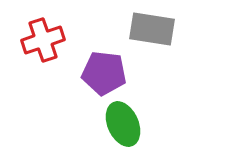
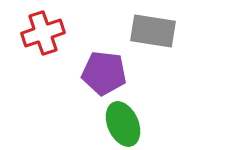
gray rectangle: moved 1 px right, 2 px down
red cross: moved 7 px up
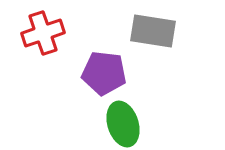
green ellipse: rotated 6 degrees clockwise
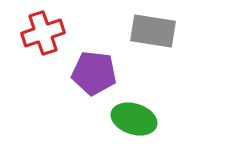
purple pentagon: moved 10 px left
green ellipse: moved 11 px right, 5 px up; rotated 54 degrees counterclockwise
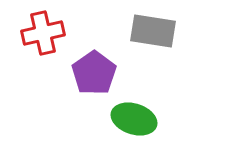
red cross: rotated 6 degrees clockwise
purple pentagon: rotated 30 degrees clockwise
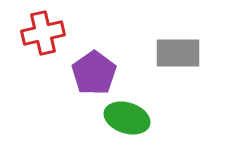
gray rectangle: moved 25 px right, 22 px down; rotated 9 degrees counterclockwise
green ellipse: moved 7 px left, 1 px up
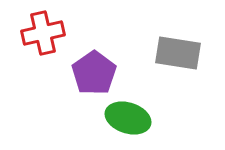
gray rectangle: rotated 9 degrees clockwise
green ellipse: moved 1 px right
